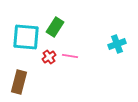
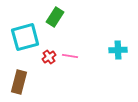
green rectangle: moved 10 px up
cyan square: moved 1 px left; rotated 20 degrees counterclockwise
cyan cross: moved 1 px right, 6 px down; rotated 18 degrees clockwise
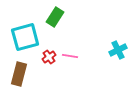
cyan cross: rotated 24 degrees counterclockwise
brown rectangle: moved 8 px up
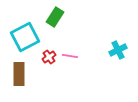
cyan square: rotated 12 degrees counterclockwise
brown rectangle: rotated 15 degrees counterclockwise
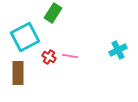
green rectangle: moved 2 px left, 4 px up
red cross: rotated 24 degrees counterclockwise
brown rectangle: moved 1 px left, 1 px up
